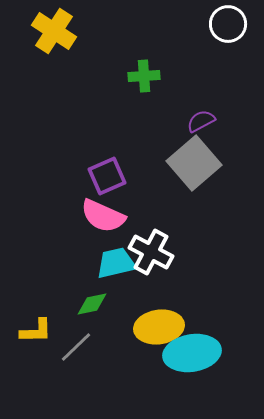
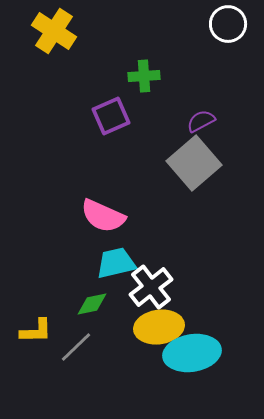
purple square: moved 4 px right, 60 px up
white cross: moved 35 px down; rotated 24 degrees clockwise
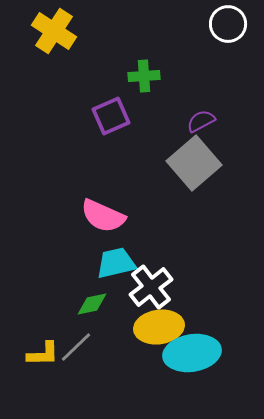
yellow L-shape: moved 7 px right, 23 px down
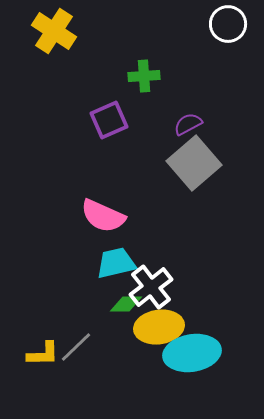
purple square: moved 2 px left, 4 px down
purple semicircle: moved 13 px left, 3 px down
green diamond: moved 34 px right; rotated 12 degrees clockwise
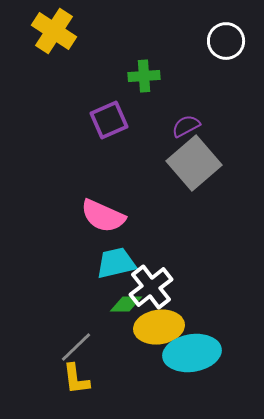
white circle: moved 2 px left, 17 px down
purple semicircle: moved 2 px left, 2 px down
yellow L-shape: moved 33 px right, 25 px down; rotated 84 degrees clockwise
